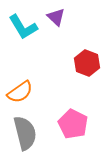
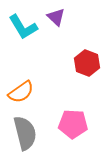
orange semicircle: moved 1 px right
pink pentagon: rotated 24 degrees counterclockwise
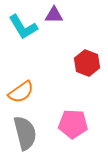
purple triangle: moved 2 px left, 2 px up; rotated 42 degrees counterclockwise
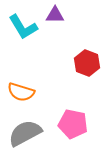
purple triangle: moved 1 px right
orange semicircle: rotated 52 degrees clockwise
pink pentagon: rotated 8 degrees clockwise
gray semicircle: rotated 104 degrees counterclockwise
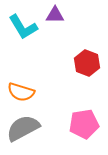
pink pentagon: moved 11 px right; rotated 20 degrees counterclockwise
gray semicircle: moved 2 px left, 5 px up
